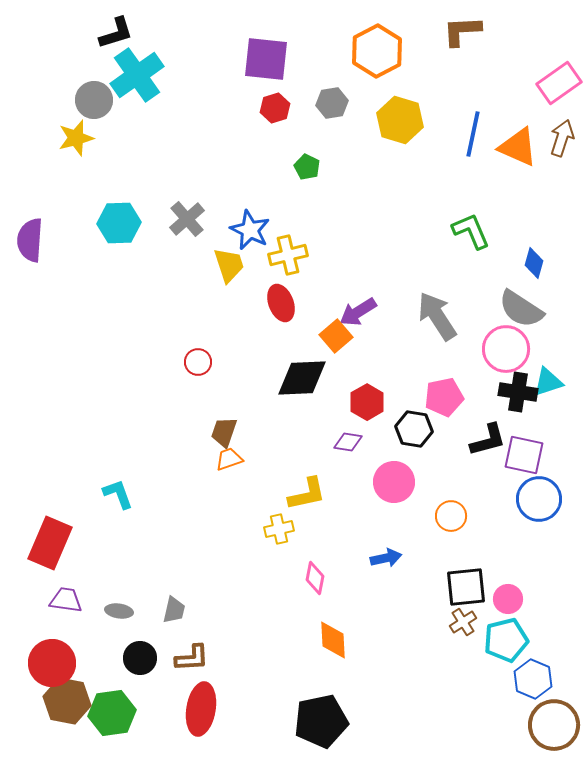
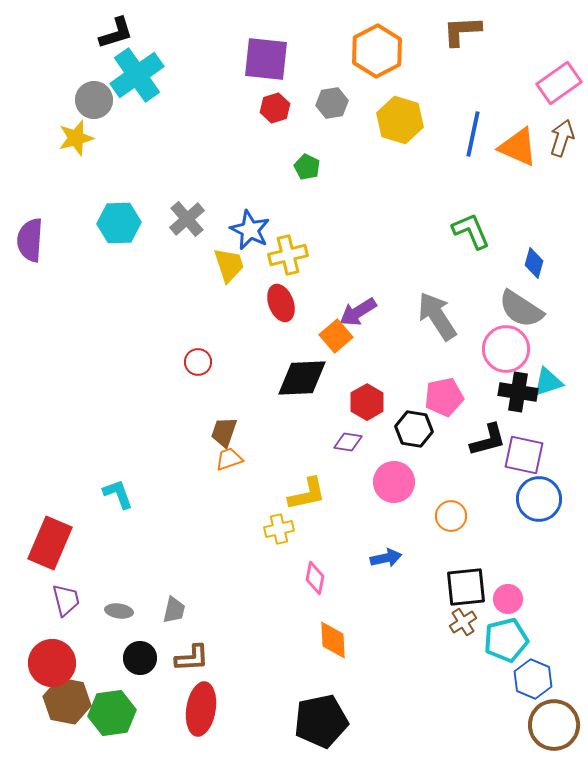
purple trapezoid at (66, 600): rotated 68 degrees clockwise
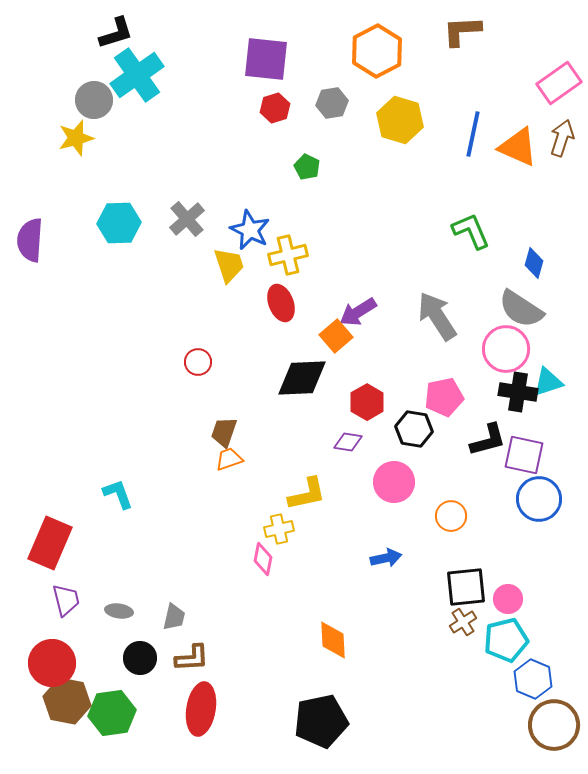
pink diamond at (315, 578): moved 52 px left, 19 px up
gray trapezoid at (174, 610): moved 7 px down
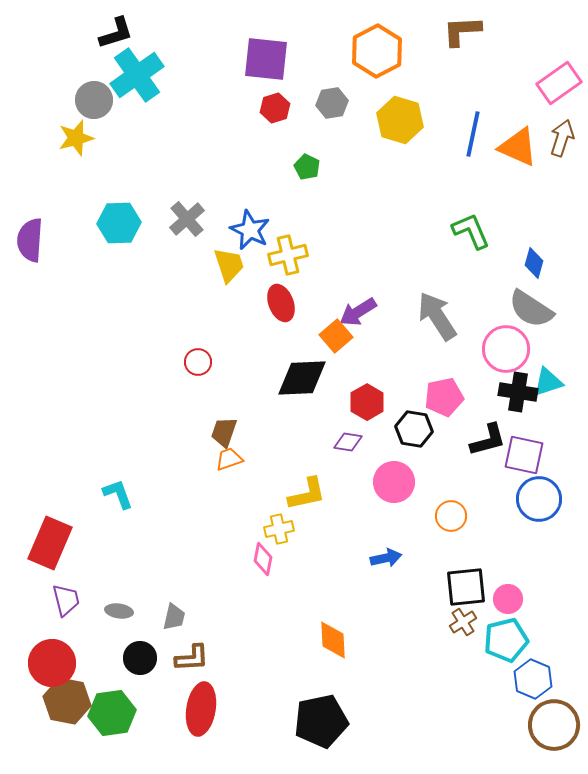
gray semicircle at (521, 309): moved 10 px right
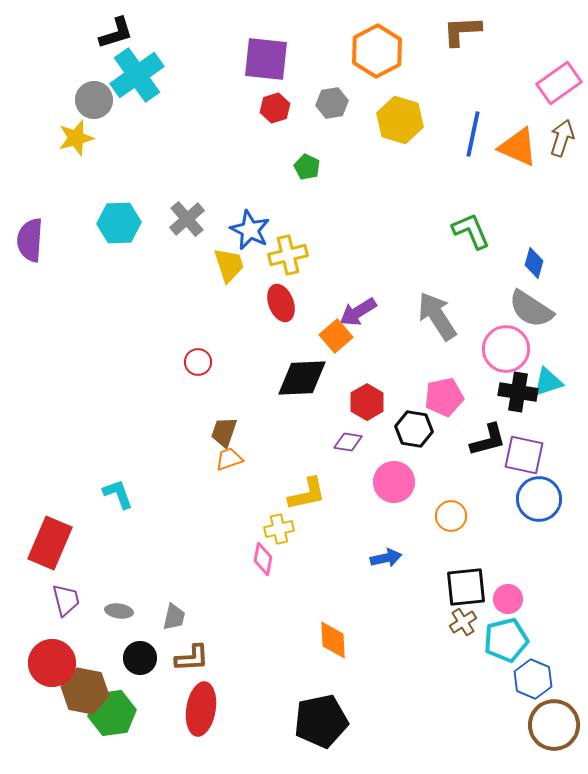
brown hexagon at (67, 701): moved 18 px right, 10 px up
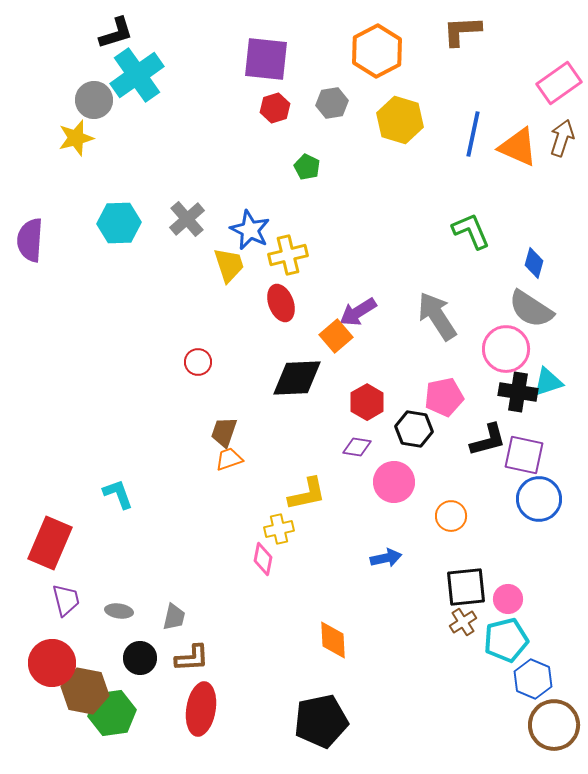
black diamond at (302, 378): moved 5 px left
purple diamond at (348, 442): moved 9 px right, 5 px down
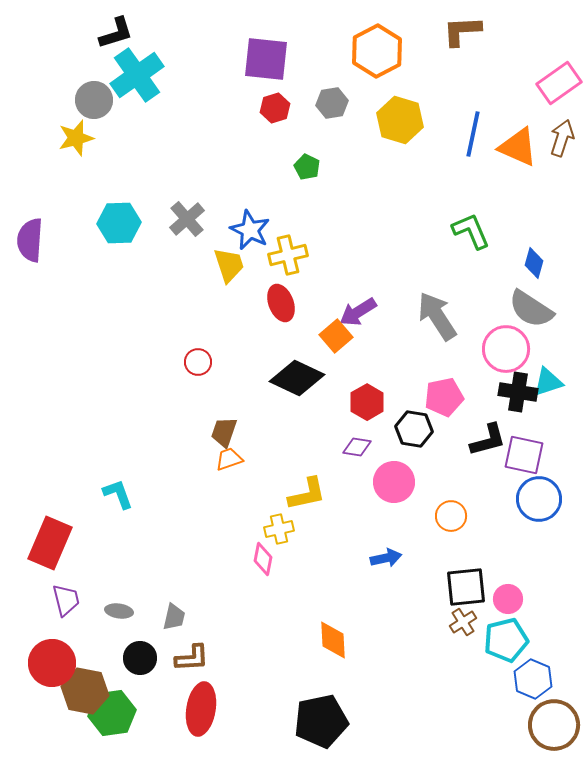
black diamond at (297, 378): rotated 28 degrees clockwise
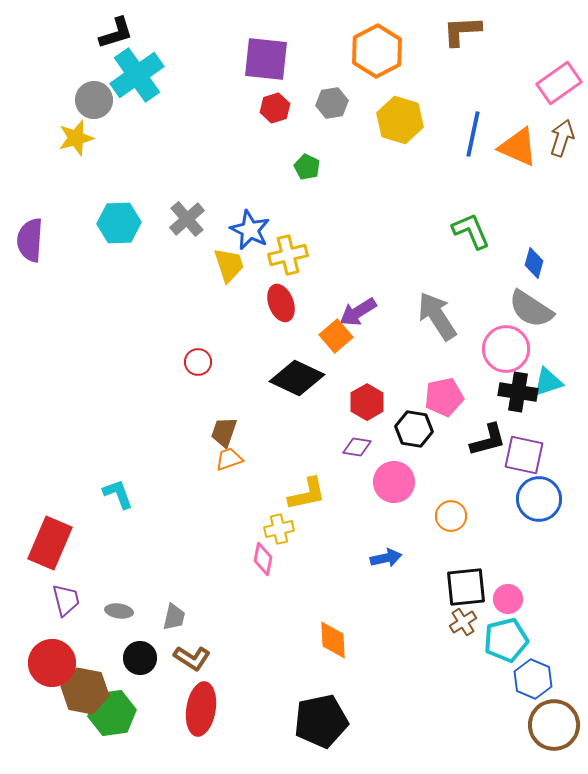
brown L-shape at (192, 658): rotated 36 degrees clockwise
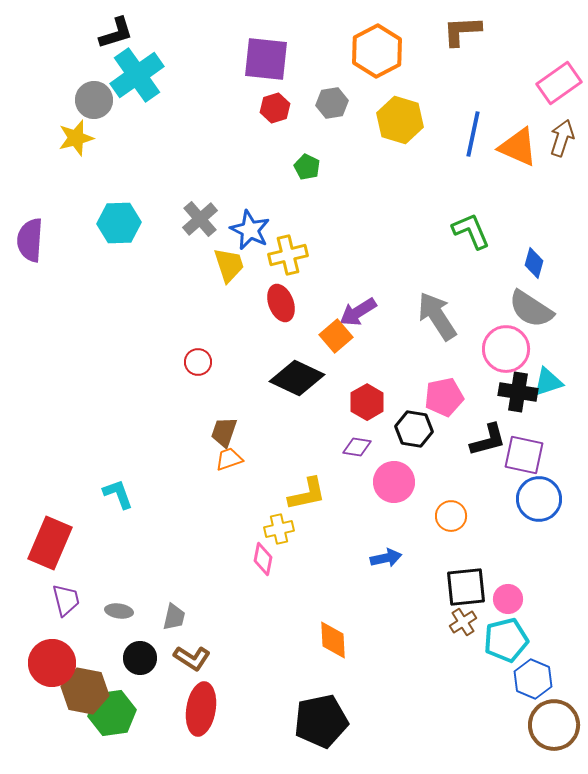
gray cross at (187, 219): moved 13 px right
